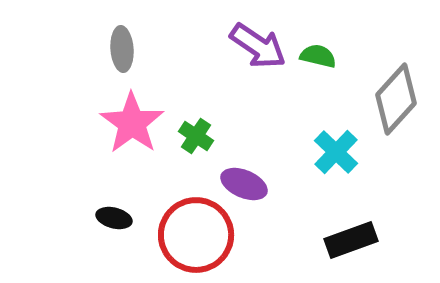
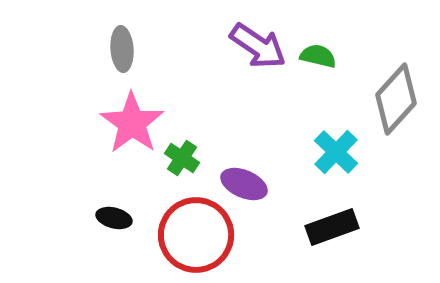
green cross: moved 14 px left, 22 px down
black rectangle: moved 19 px left, 13 px up
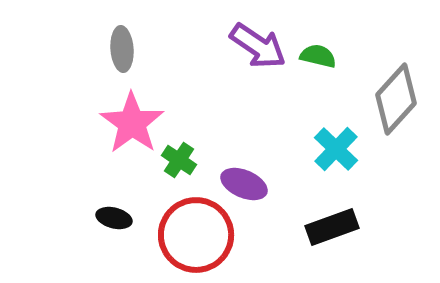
cyan cross: moved 3 px up
green cross: moved 3 px left, 2 px down
